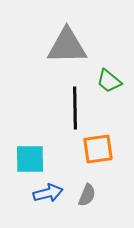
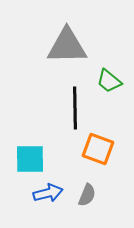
orange square: rotated 28 degrees clockwise
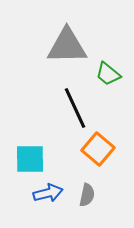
green trapezoid: moved 1 px left, 7 px up
black line: rotated 24 degrees counterclockwise
orange square: rotated 20 degrees clockwise
gray semicircle: rotated 10 degrees counterclockwise
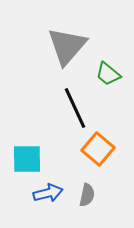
gray triangle: rotated 48 degrees counterclockwise
cyan square: moved 3 px left
